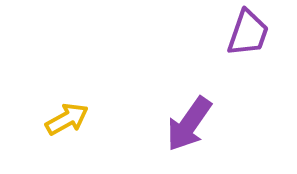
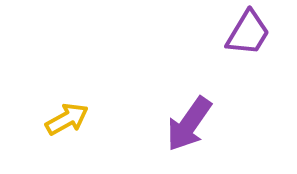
purple trapezoid: rotated 12 degrees clockwise
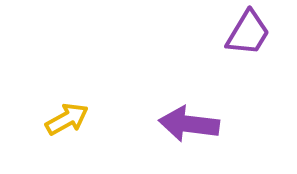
purple arrow: rotated 62 degrees clockwise
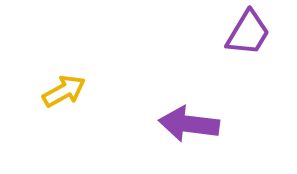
yellow arrow: moved 3 px left, 28 px up
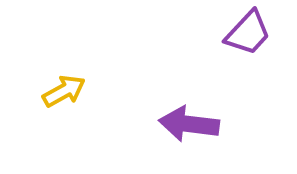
purple trapezoid: rotated 12 degrees clockwise
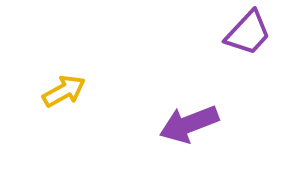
purple arrow: rotated 28 degrees counterclockwise
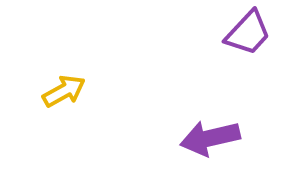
purple arrow: moved 21 px right, 14 px down; rotated 8 degrees clockwise
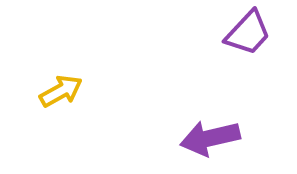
yellow arrow: moved 3 px left
